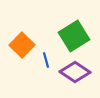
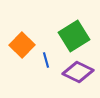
purple diamond: moved 3 px right; rotated 8 degrees counterclockwise
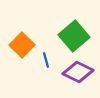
green square: rotated 8 degrees counterclockwise
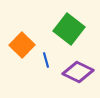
green square: moved 5 px left, 7 px up; rotated 12 degrees counterclockwise
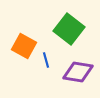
orange square: moved 2 px right, 1 px down; rotated 15 degrees counterclockwise
purple diamond: rotated 16 degrees counterclockwise
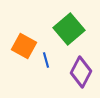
green square: rotated 12 degrees clockwise
purple diamond: moved 3 px right; rotated 72 degrees counterclockwise
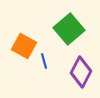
blue line: moved 2 px left, 1 px down
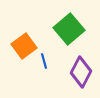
orange square: rotated 25 degrees clockwise
